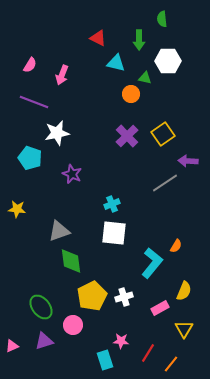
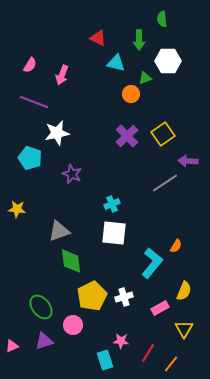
green triangle: rotated 32 degrees counterclockwise
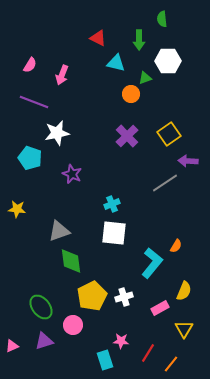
yellow square: moved 6 px right
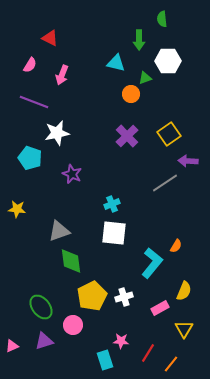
red triangle: moved 48 px left
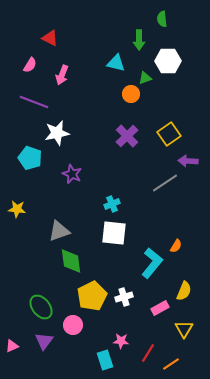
purple triangle: rotated 36 degrees counterclockwise
orange line: rotated 18 degrees clockwise
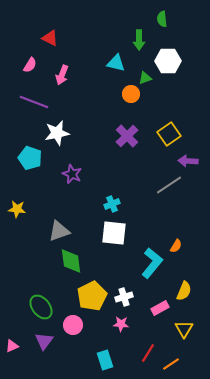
gray line: moved 4 px right, 2 px down
pink star: moved 17 px up
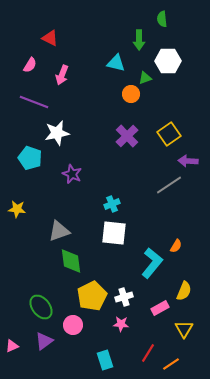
purple triangle: rotated 18 degrees clockwise
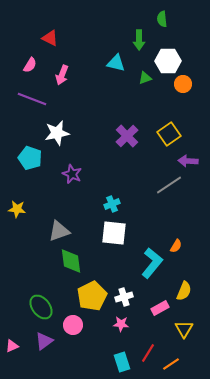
orange circle: moved 52 px right, 10 px up
purple line: moved 2 px left, 3 px up
cyan rectangle: moved 17 px right, 2 px down
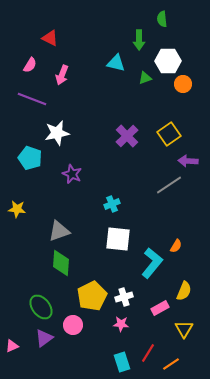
white square: moved 4 px right, 6 px down
green diamond: moved 10 px left, 2 px down; rotated 12 degrees clockwise
purple triangle: moved 3 px up
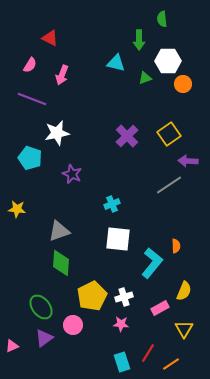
orange semicircle: rotated 32 degrees counterclockwise
